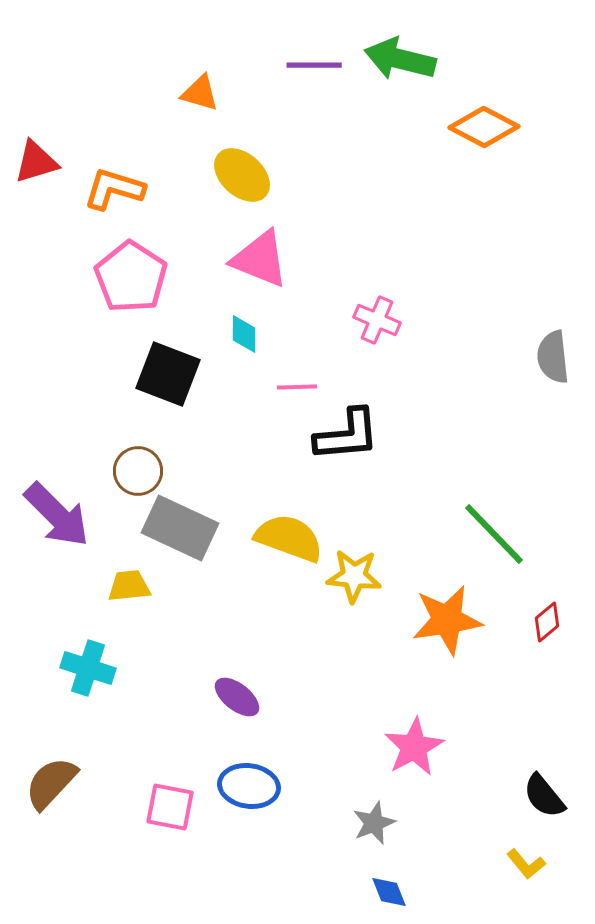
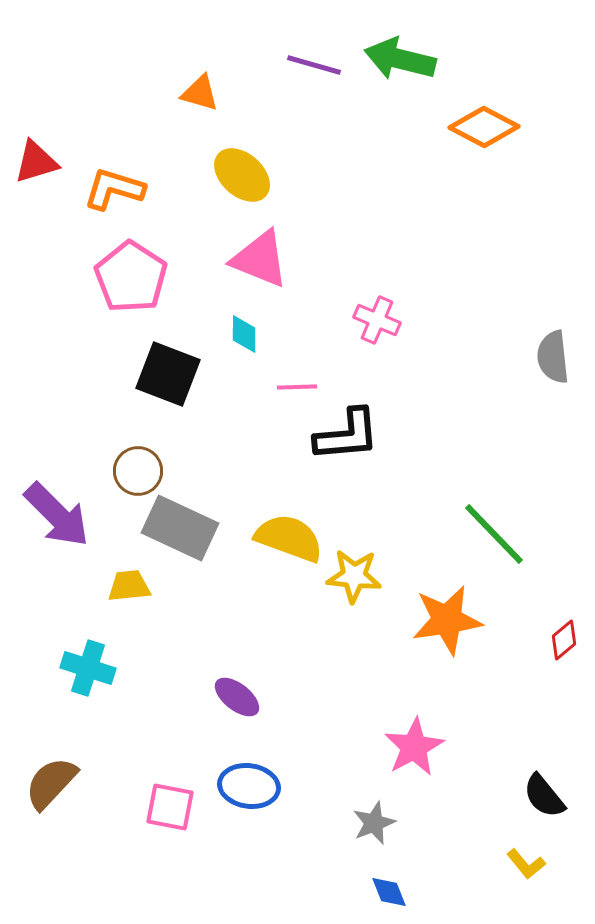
purple line: rotated 16 degrees clockwise
red diamond: moved 17 px right, 18 px down
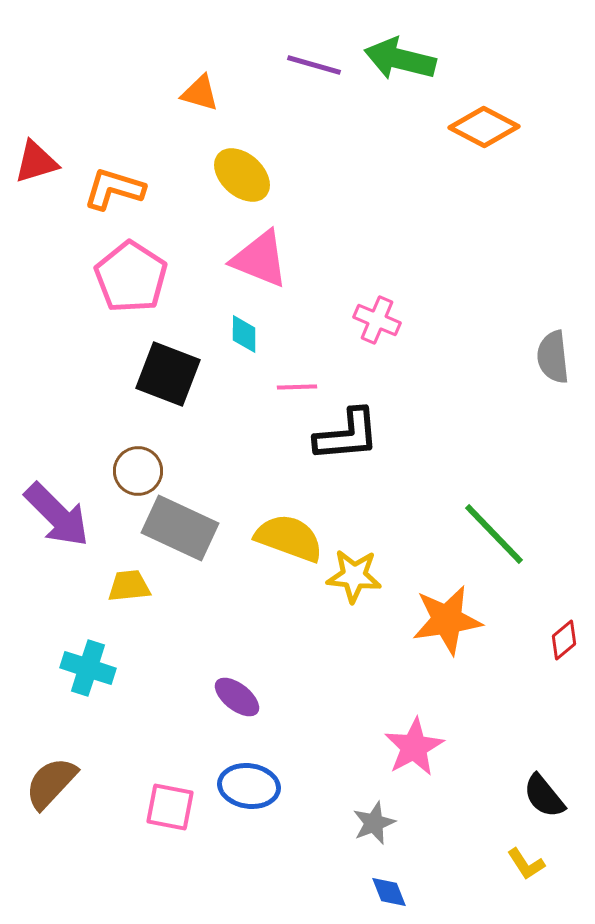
yellow L-shape: rotated 6 degrees clockwise
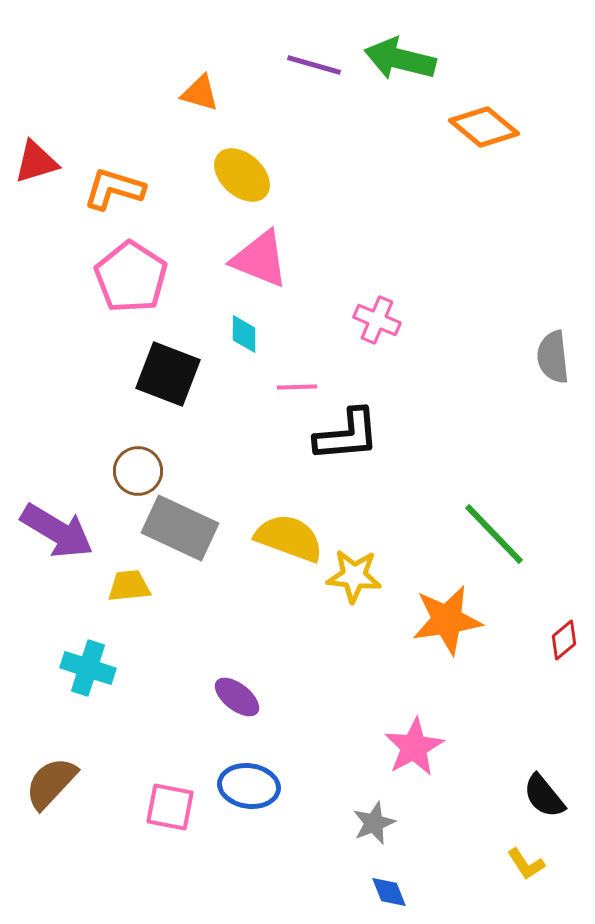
orange diamond: rotated 12 degrees clockwise
purple arrow: moved 16 px down; rotated 14 degrees counterclockwise
